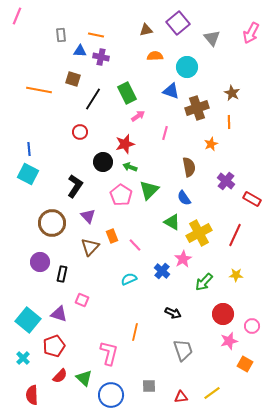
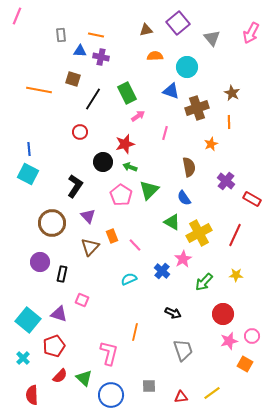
pink circle at (252, 326): moved 10 px down
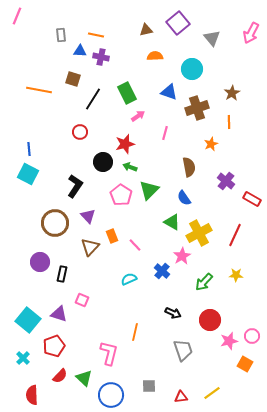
cyan circle at (187, 67): moved 5 px right, 2 px down
blue triangle at (171, 91): moved 2 px left, 1 px down
brown star at (232, 93): rotated 14 degrees clockwise
brown circle at (52, 223): moved 3 px right
pink star at (183, 259): moved 1 px left, 3 px up
red circle at (223, 314): moved 13 px left, 6 px down
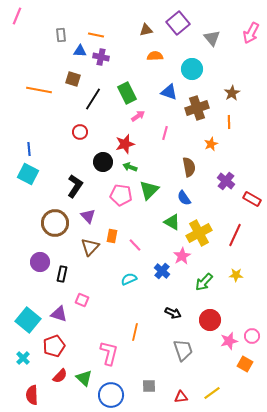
pink pentagon at (121, 195): rotated 25 degrees counterclockwise
orange rectangle at (112, 236): rotated 32 degrees clockwise
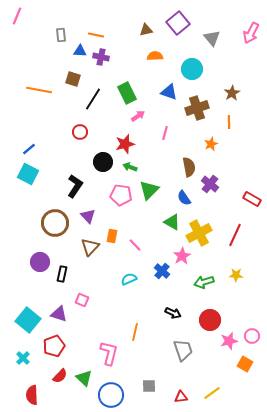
blue line at (29, 149): rotated 56 degrees clockwise
purple cross at (226, 181): moved 16 px left, 3 px down
green arrow at (204, 282): rotated 30 degrees clockwise
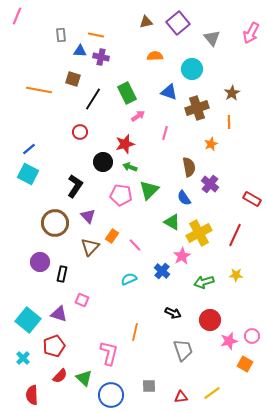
brown triangle at (146, 30): moved 8 px up
orange rectangle at (112, 236): rotated 24 degrees clockwise
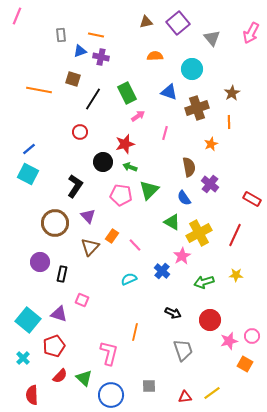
blue triangle at (80, 51): rotated 24 degrees counterclockwise
red triangle at (181, 397): moved 4 px right
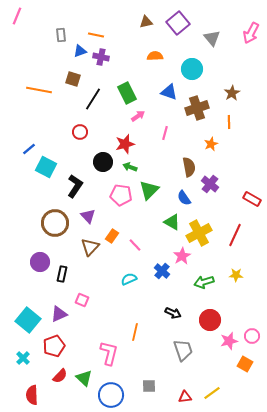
cyan square at (28, 174): moved 18 px right, 7 px up
purple triangle at (59, 314): rotated 42 degrees counterclockwise
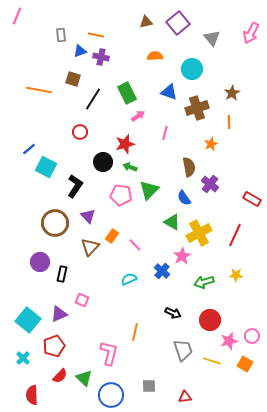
yellow line at (212, 393): moved 32 px up; rotated 54 degrees clockwise
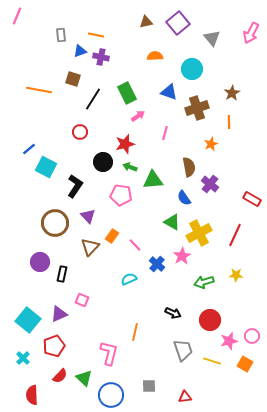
green triangle at (149, 190): moved 4 px right, 10 px up; rotated 40 degrees clockwise
blue cross at (162, 271): moved 5 px left, 7 px up
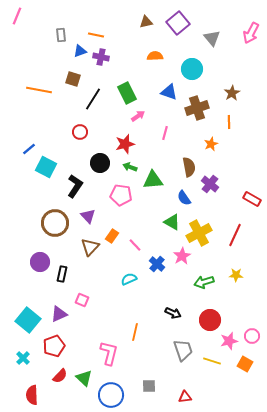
black circle at (103, 162): moved 3 px left, 1 px down
